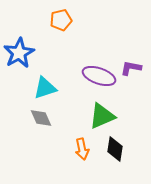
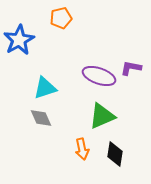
orange pentagon: moved 2 px up
blue star: moved 13 px up
black diamond: moved 5 px down
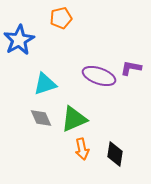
cyan triangle: moved 4 px up
green triangle: moved 28 px left, 3 px down
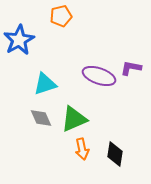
orange pentagon: moved 2 px up
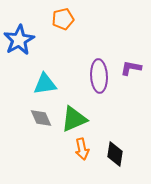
orange pentagon: moved 2 px right, 3 px down
purple ellipse: rotated 68 degrees clockwise
cyan triangle: rotated 10 degrees clockwise
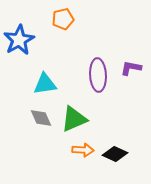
purple ellipse: moved 1 px left, 1 px up
orange arrow: moved 1 px right, 1 px down; rotated 75 degrees counterclockwise
black diamond: rotated 75 degrees counterclockwise
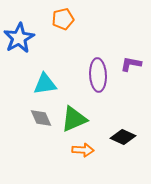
blue star: moved 2 px up
purple L-shape: moved 4 px up
black diamond: moved 8 px right, 17 px up
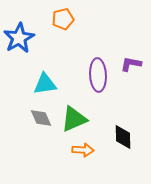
black diamond: rotated 65 degrees clockwise
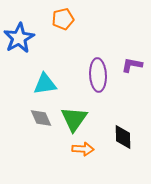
purple L-shape: moved 1 px right, 1 px down
green triangle: rotated 32 degrees counterclockwise
orange arrow: moved 1 px up
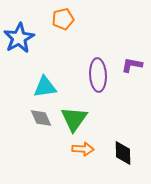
cyan triangle: moved 3 px down
black diamond: moved 16 px down
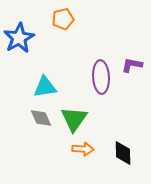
purple ellipse: moved 3 px right, 2 px down
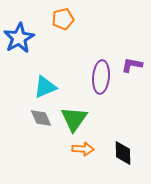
purple ellipse: rotated 8 degrees clockwise
cyan triangle: rotated 15 degrees counterclockwise
